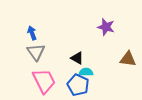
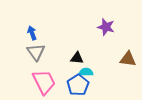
black triangle: rotated 24 degrees counterclockwise
pink trapezoid: moved 1 px down
blue pentagon: rotated 15 degrees clockwise
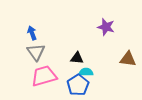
pink trapezoid: moved 6 px up; rotated 80 degrees counterclockwise
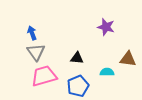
cyan semicircle: moved 21 px right
blue pentagon: moved 1 px down; rotated 10 degrees clockwise
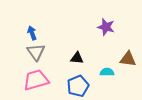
pink trapezoid: moved 8 px left, 4 px down
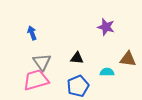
gray triangle: moved 6 px right, 10 px down
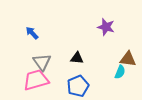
blue arrow: rotated 24 degrees counterclockwise
cyan semicircle: moved 13 px right; rotated 112 degrees clockwise
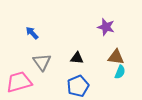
brown triangle: moved 12 px left, 2 px up
pink trapezoid: moved 17 px left, 2 px down
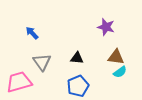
cyan semicircle: rotated 32 degrees clockwise
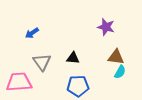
blue arrow: rotated 80 degrees counterclockwise
black triangle: moved 4 px left
cyan semicircle: rotated 24 degrees counterclockwise
pink trapezoid: rotated 12 degrees clockwise
blue pentagon: rotated 20 degrees clockwise
